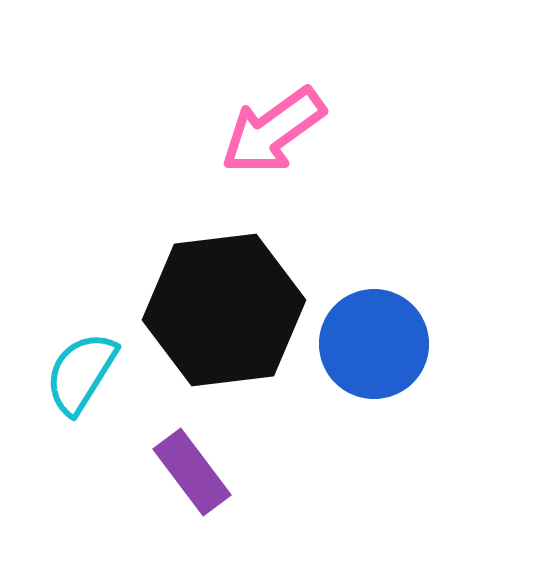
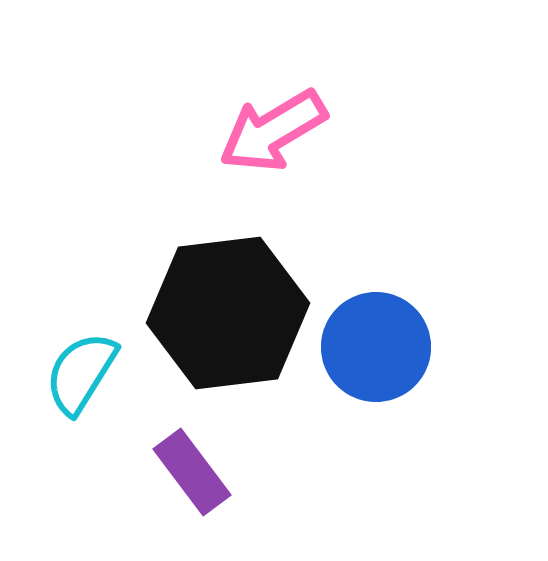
pink arrow: rotated 5 degrees clockwise
black hexagon: moved 4 px right, 3 px down
blue circle: moved 2 px right, 3 px down
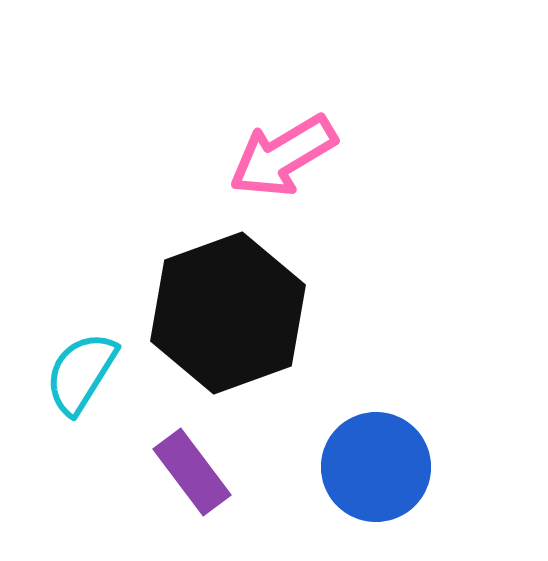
pink arrow: moved 10 px right, 25 px down
black hexagon: rotated 13 degrees counterclockwise
blue circle: moved 120 px down
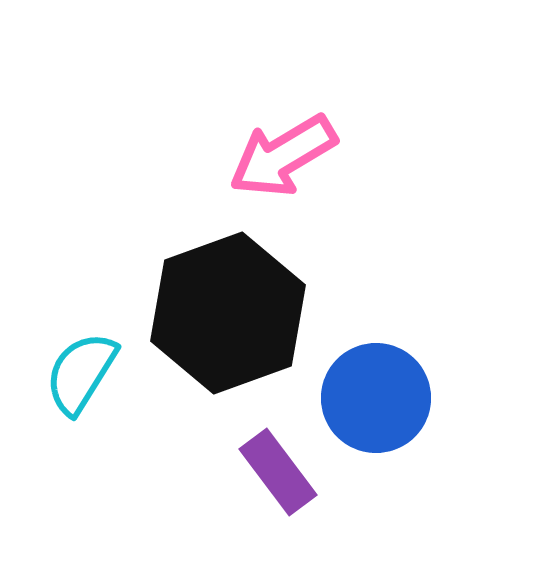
blue circle: moved 69 px up
purple rectangle: moved 86 px right
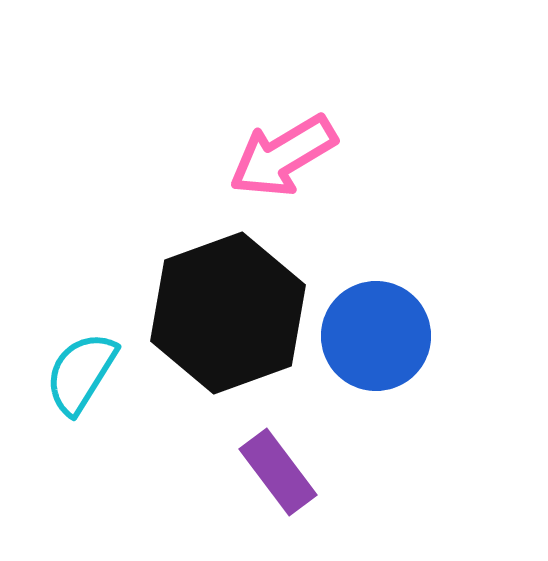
blue circle: moved 62 px up
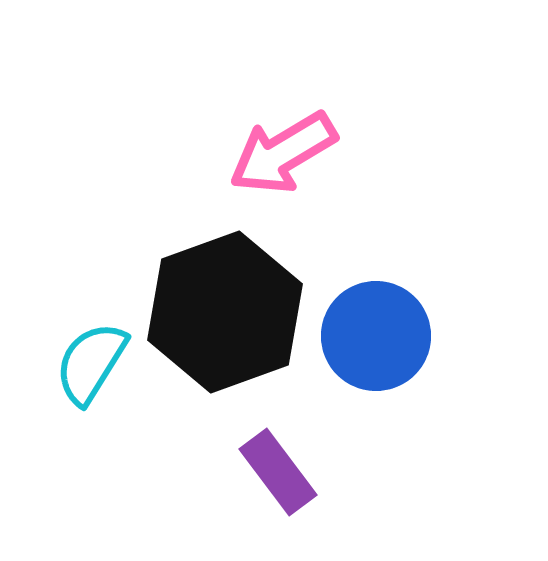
pink arrow: moved 3 px up
black hexagon: moved 3 px left, 1 px up
cyan semicircle: moved 10 px right, 10 px up
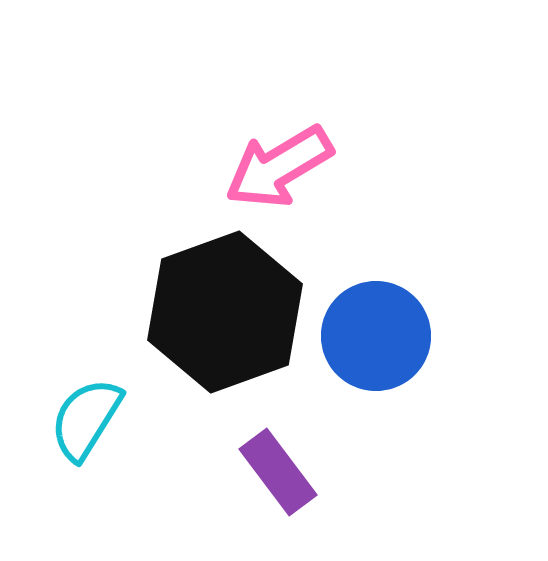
pink arrow: moved 4 px left, 14 px down
cyan semicircle: moved 5 px left, 56 px down
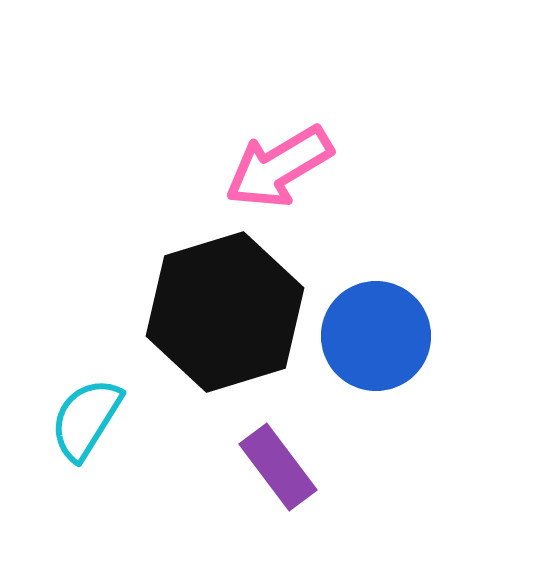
black hexagon: rotated 3 degrees clockwise
purple rectangle: moved 5 px up
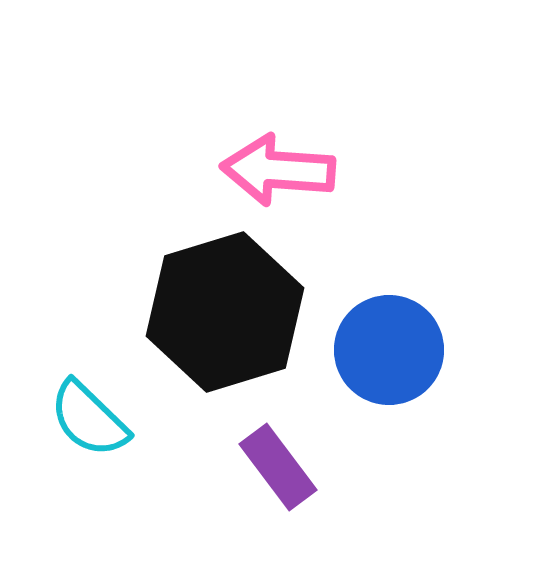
pink arrow: moved 1 px left, 3 px down; rotated 35 degrees clockwise
blue circle: moved 13 px right, 14 px down
cyan semicircle: moved 3 px right; rotated 78 degrees counterclockwise
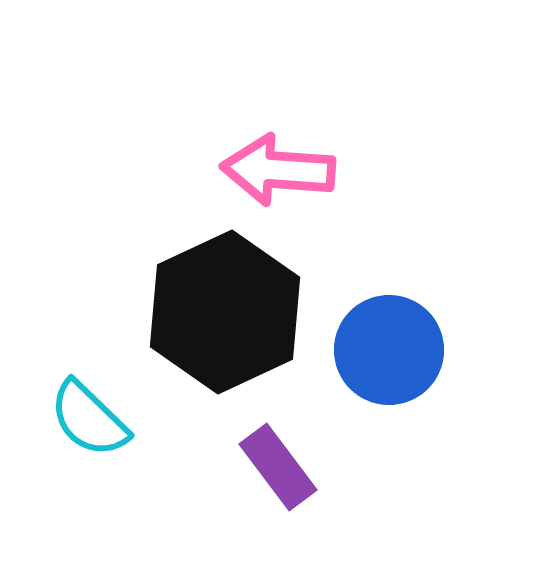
black hexagon: rotated 8 degrees counterclockwise
